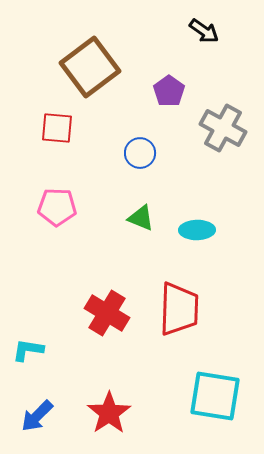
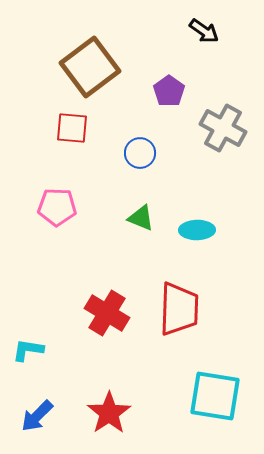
red square: moved 15 px right
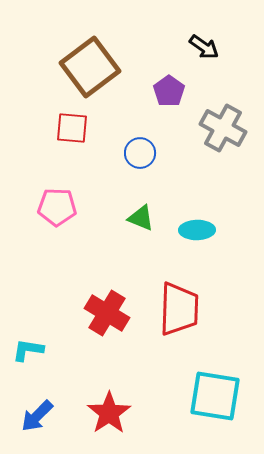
black arrow: moved 16 px down
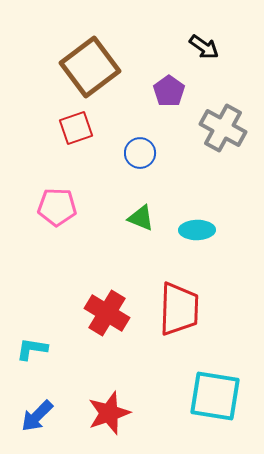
red square: moved 4 px right; rotated 24 degrees counterclockwise
cyan L-shape: moved 4 px right, 1 px up
red star: rotated 15 degrees clockwise
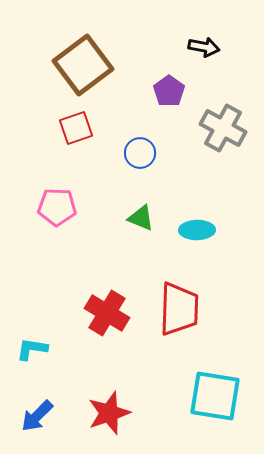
black arrow: rotated 24 degrees counterclockwise
brown square: moved 7 px left, 2 px up
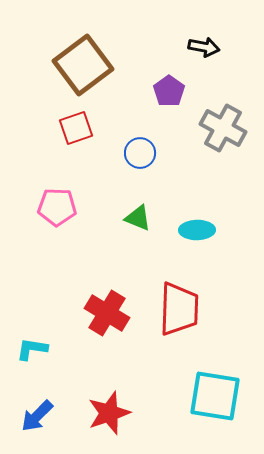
green triangle: moved 3 px left
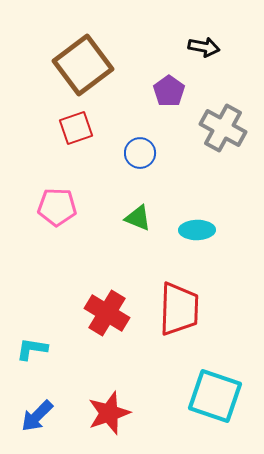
cyan square: rotated 10 degrees clockwise
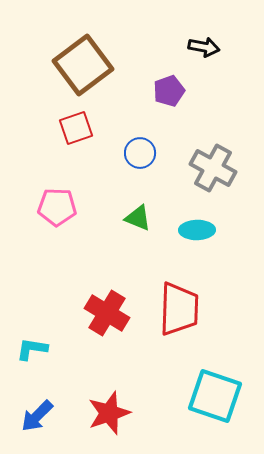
purple pentagon: rotated 16 degrees clockwise
gray cross: moved 10 px left, 40 px down
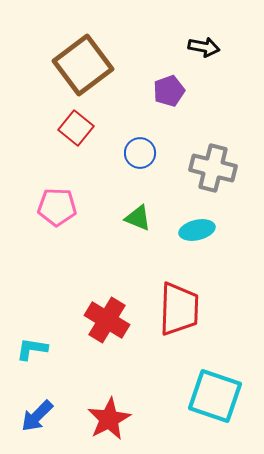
red square: rotated 32 degrees counterclockwise
gray cross: rotated 15 degrees counterclockwise
cyan ellipse: rotated 12 degrees counterclockwise
red cross: moved 7 px down
red star: moved 6 px down; rotated 9 degrees counterclockwise
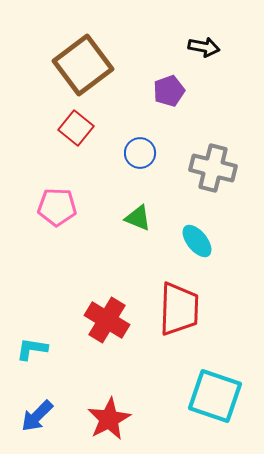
cyan ellipse: moved 11 px down; rotated 64 degrees clockwise
